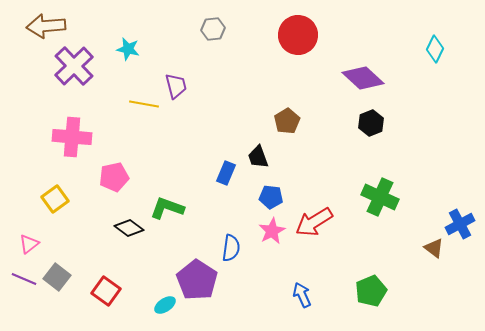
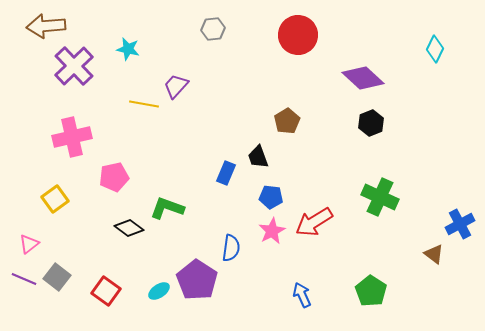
purple trapezoid: rotated 124 degrees counterclockwise
pink cross: rotated 18 degrees counterclockwise
brown triangle: moved 6 px down
green pentagon: rotated 16 degrees counterclockwise
cyan ellipse: moved 6 px left, 14 px up
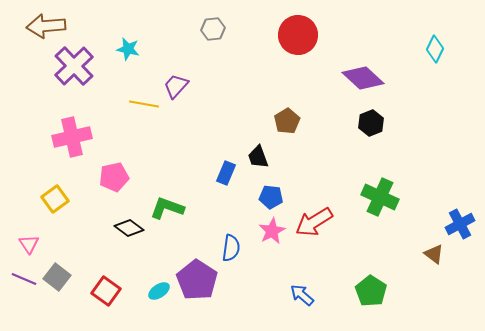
pink triangle: rotated 25 degrees counterclockwise
blue arrow: rotated 25 degrees counterclockwise
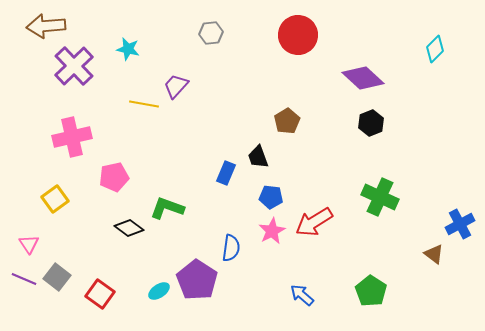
gray hexagon: moved 2 px left, 4 px down
cyan diamond: rotated 20 degrees clockwise
red square: moved 6 px left, 3 px down
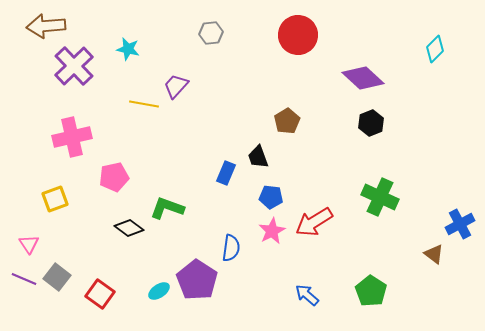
yellow square: rotated 16 degrees clockwise
blue arrow: moved 5 px right
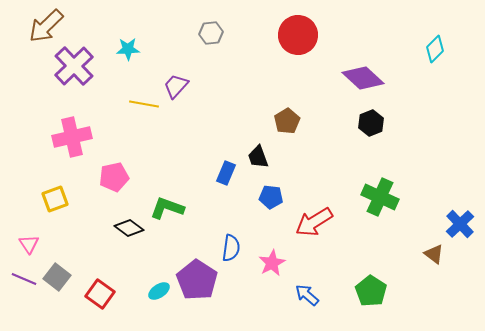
brown arrow: rotated 39 degrees counterclockwise
cyan star: rotated 15 degrees counterclockwise
blue cross: rotated 16 degrees counterclockwise
pink star: moved 32 px down
